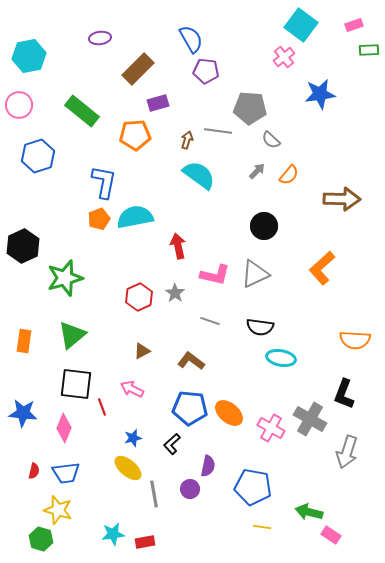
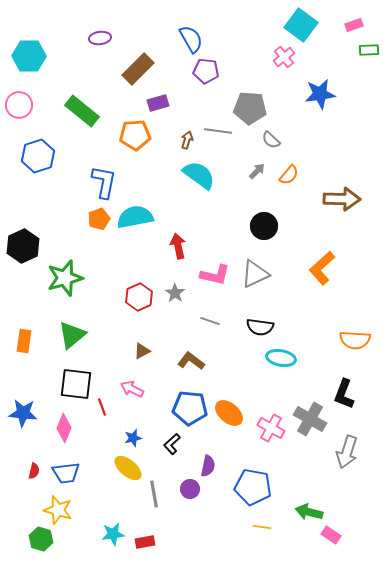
cyan hexagon at (29, 56): rotated 12 degrees clockwise
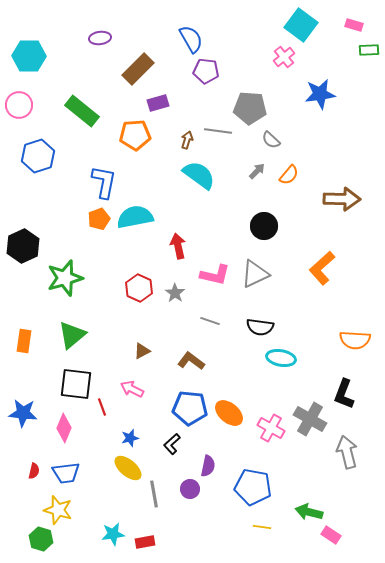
pink rectangle at (354, 25): rotated 36 degrees clockwise
red hexagon at (139, 297): moved 9 px up; rotated 12 degrees counterclockwise
blue star at (133, 438): moved 3 px left
gray arrow at (347, 452): rotated 148 degrees clockwise
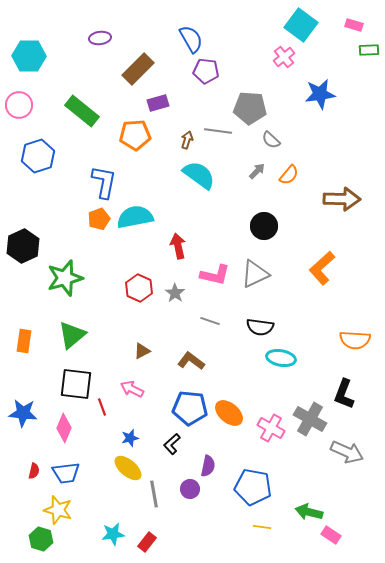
gray arrow at (347, 452): rotated 128 degrees clockwise
red rectangle at (145, 542): moved 2 px right; rotated 42 degrees counterclockwise
